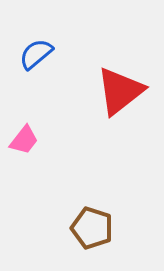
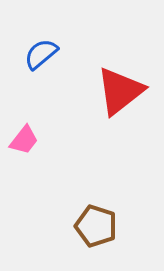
blue semicircle: moved 5 px right
brown pentagon: moved 4 px right, 2 px up
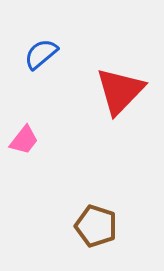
red triangle: rotated 8 degrees counterclockwise
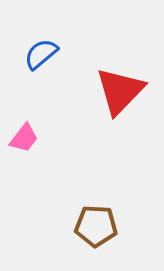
pink trapezoid: moved 2 px up
brown pentagon: rotated 15 degrees counterclockwise
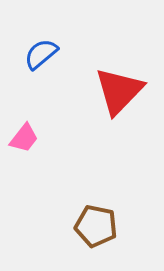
red triangle: moved 1 px left
brown pentagon: rotated 9 degrees clockwise
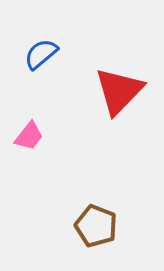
pink trapezoid: moved 5 px right, 2 px up
brown pentagon: rotated 9 degrees clockwise
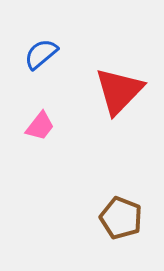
pink trapezoid: moved 11 px right, 10 px up
brown pentagon: moved 25 px right, 8 px up
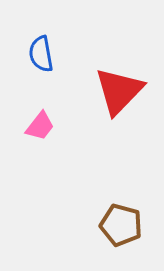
blue semicircle: rotated 60 degrees counterclockwise
brown pentagon: moved 7 px down; rotated 6 degrees counterclockwise
